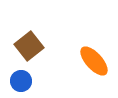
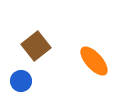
brown square: moved 7 px right
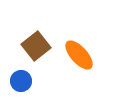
orange ellipse: moved 15 px left, 6 px up
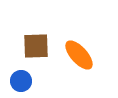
brown square: rotated 36 degrees clockwise
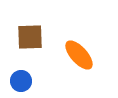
brown square: moved 6 px left, 9 px up
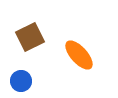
brown square: rotated 24 degrees counterclockwise
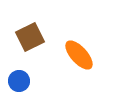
blue circle: moved 2 px left
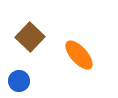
brown square: rotated 20 degrees counterclockwise
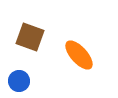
brown square: rotated 24 degrees counterclockwise
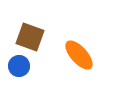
blue circle: moved 15 px up
